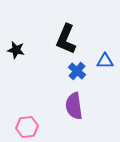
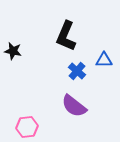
black L-shape: moved 3 px up
black star: moved 3 px left, 1 px down
blue triangle: moved 1 px left, 1 px up
purple semicircle: rotated 44 degrees counterclockwise
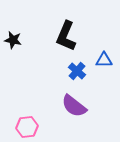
black star: moved 11 px up
